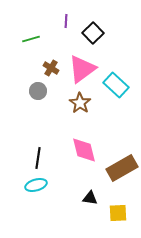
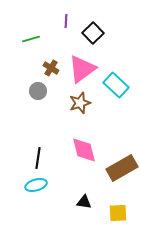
brown star: rotated 20 degrees clockwise
black triangle: moved 6 px left, 4 px down
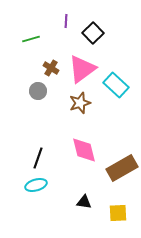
black line: rotated 10 degrees clockwise
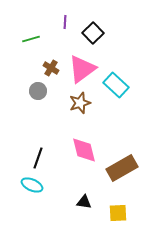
purple line: moved 1 px left, 1 px down
cyan ellipse: moved 4 px left; rotated 40 degrees clockwise
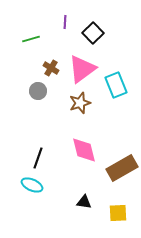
cyan rectangle: rotated 25 degrees clockwise
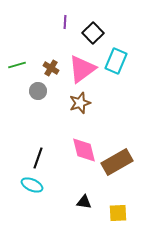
green line: moved 14 px left, 26 px down
cyan rectangle: moved 24 px up; rotated 45 degrees clockwise
brown rectangle: moved 5 px left, 6 px up
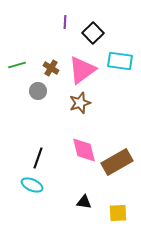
cyan rectangle: moved 4 px right; rotated 75 degrees clockwise
pink triangle: moved 1 px down
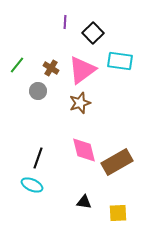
green line: rotated 36 degrees counterclockwise
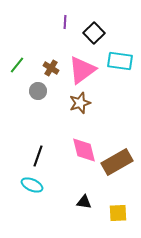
black square: moved 1 px right
black line: moved 2 px up
